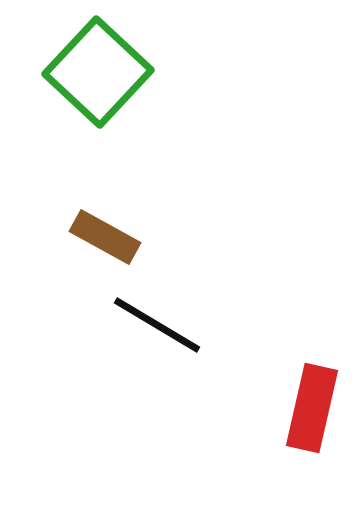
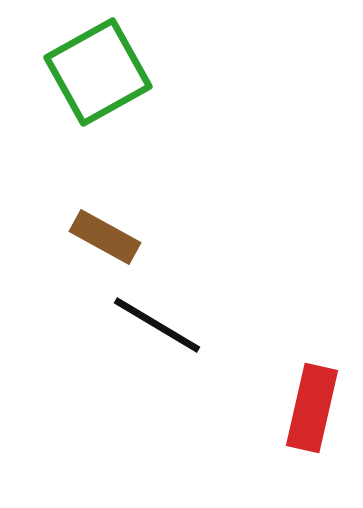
green square: rotated 18 degrees clockwise
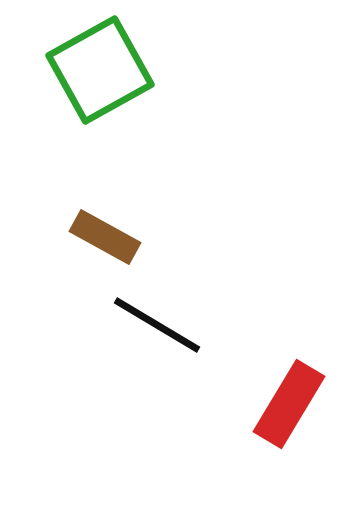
green square: moved 2 px right, 2 px up
red rectangle: moved 23 px left, 4 px up; rotated 18 degrees clockwise
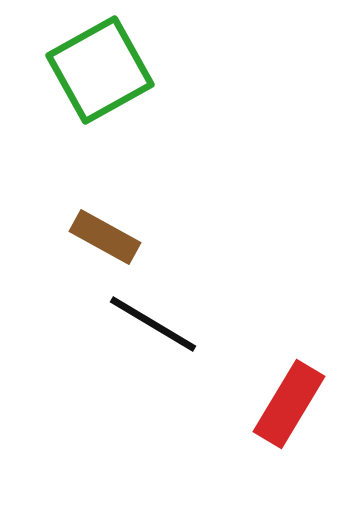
black line: moved 4 px left, 1 px up
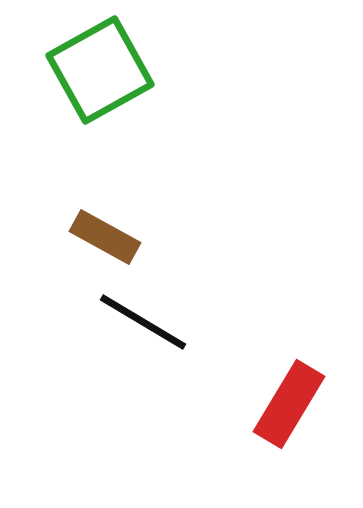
black line: moved 10 px left, 2 px up
